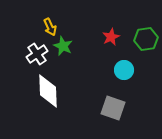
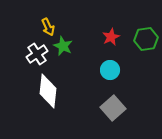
yellow arrow: moved 2 px left
cyan circle: moved 14 px left
white diamond: rotated 8 degrees clockwise
gray square: rotated 30 degrees clockwise
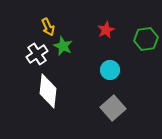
red star: moved 5 px left, 7 px up
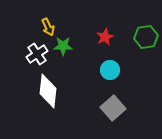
red star: moved 1 px left, 7 px down
green hexagon: moved 2 px up
green star: rotated 24 degrees counterclockwise
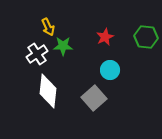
green hexagon: rotated 15 degrees clockwise
gray square: moved 19 px left, 10 px up
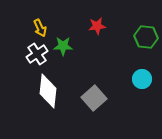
yellow arrow: moved 8 px left, 1 px down
red star: moved 8 px left, 11 px up; rotated 18 degrees clockwise
cyan circle: moved 32 px right, 9 px down
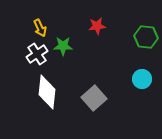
white diamond: moved 1 px left, 1 px down
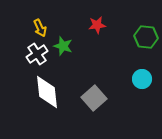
red star: moved 1 px up
green star: rotated 18 degrees clockwise
white diamond: rotated 12 degrees counterclockwise
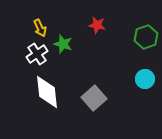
red star: rotated 18 degrees clockwise
green hexagon: rotated 25 degrees counterclockwise
green star: moved 2 px up
cyan circle: moved 3 px right
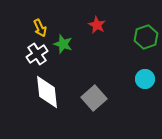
red star: rotated 18 degrees clockwise
